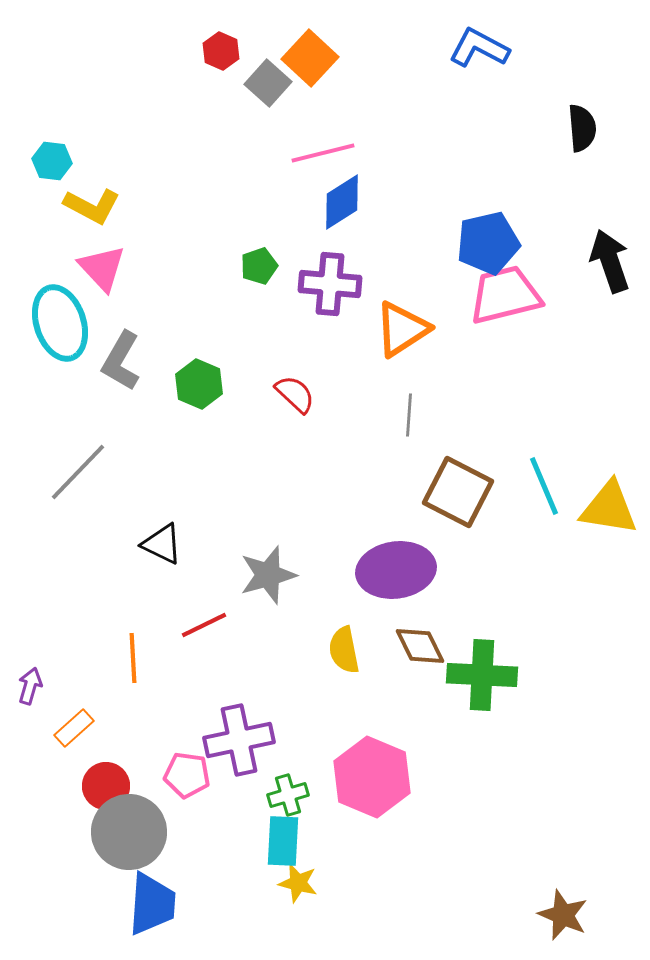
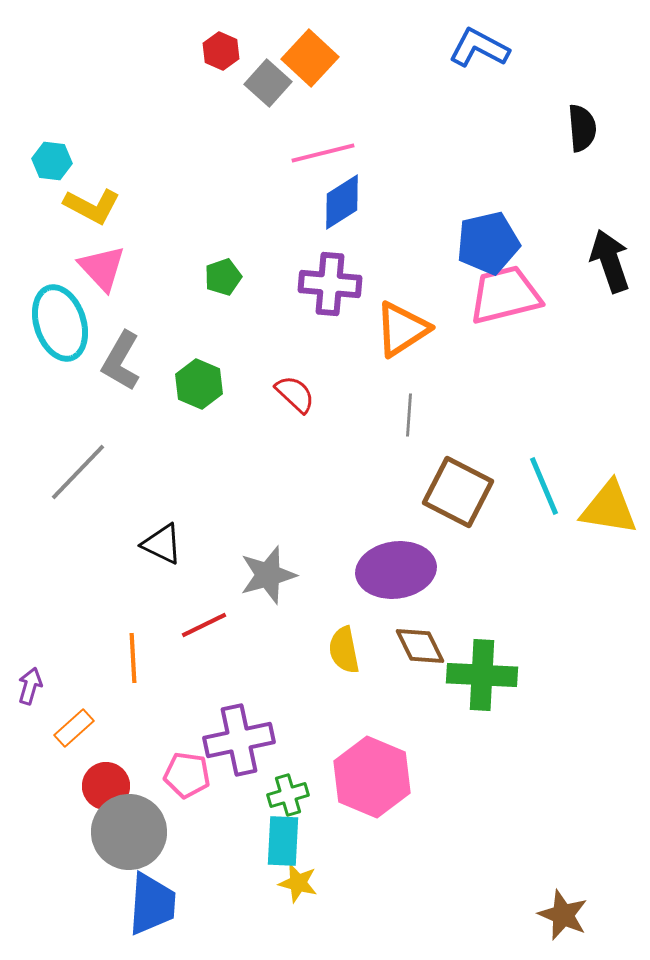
green pentagon at (259, 266): moved 36 px left, 11 px down
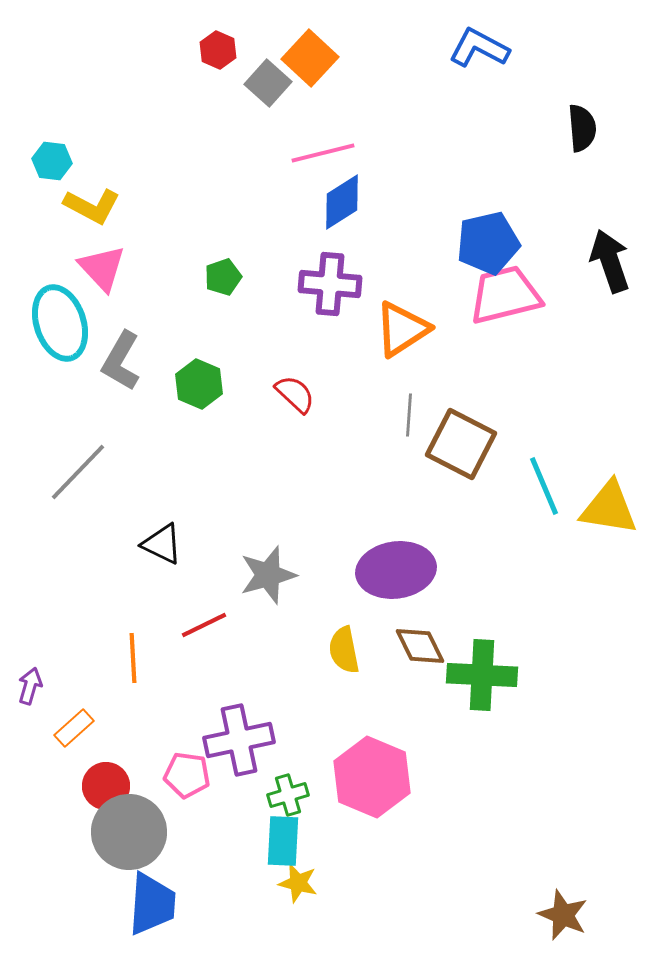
red hexagon at (221, 51): moved 3 px left, 1 px up
brown square at (458, 492): moved 3 px right, 48 px up
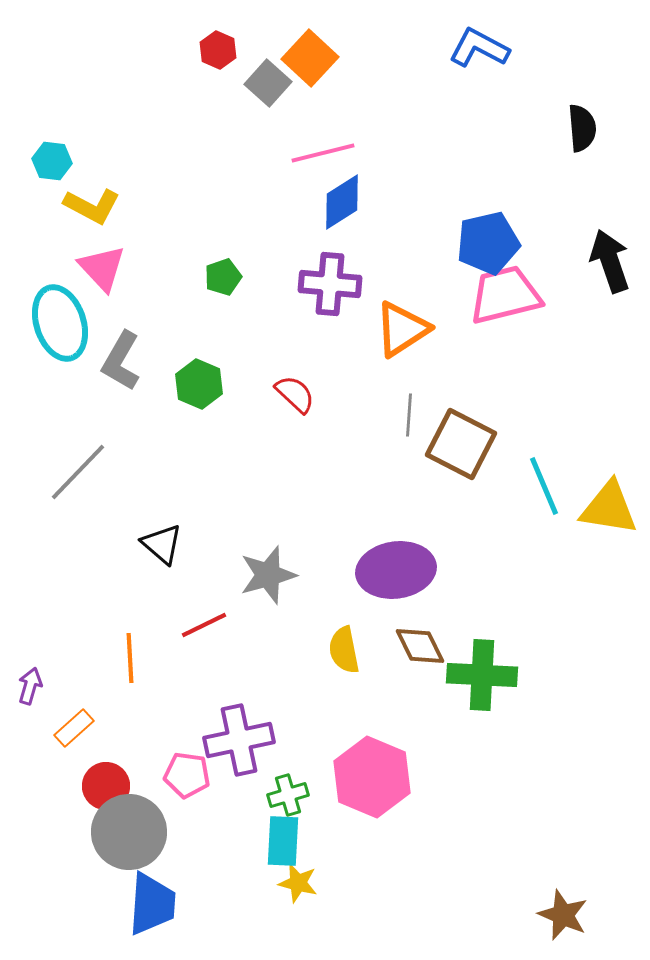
black triangle at (162, 544): rotated 15 degrees clockwise
orange line at (133, 658): moved 3 px left
